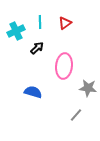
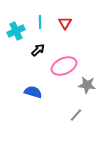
red triangle: rotated 24 degrees counterclockwise
black arrow: moved 1 px right, 2 px down
pink ellipse: rotated 60 degrees clockwise
gray star: moved 1 px left, 3 px up
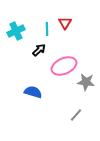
cyan line: moved 7 px right, 7 px down
black arrow: moved 1 px right
gray star: moved 1 px left, 3 px up
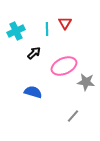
black arrow: moved 5 px left, 3 px down
gray line: moved 3 px left, 1 px down
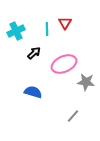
pink ellipse: moved 2 px up
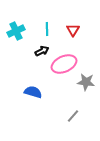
red triangle: moved 8 px right, 7 px down
black arrow: moved 8 px right, 2 px up; rotated 16 degrees clockwise
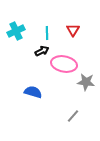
cyan line: moved 4 px down
pink ellipse: rotated 35 degrees clockwise
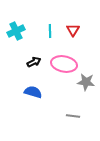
cyan line: moved 3 px right, 2 px up
black arrow: moved 8 px left, 11 px down
gray line: rotated 56 degrees clockwise
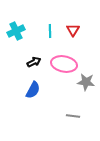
blue semicircle: moved 2 px up; rotated 102 degrees clockwise
